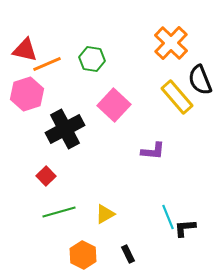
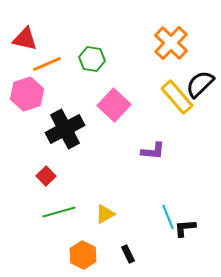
red triangle: moved 11 px up
black semicircle: moved 4 px down; rotated 68 degrees clockwise
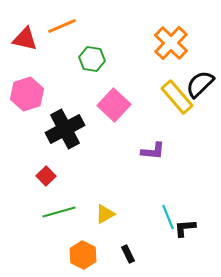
orange line: moved 15 px right, 38 px up
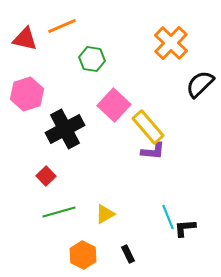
yellow rectangle: moved 29 px left, 30 px down
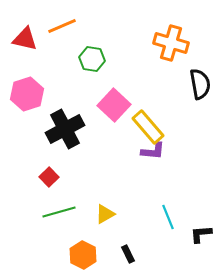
orange cross: rotated 28 degrees counterclockwise
black semicircle: rotated 124 degrees clockwise
red square: moved 3 px right, 1 px down
black L-shape: moved 16 px right, 6 px down
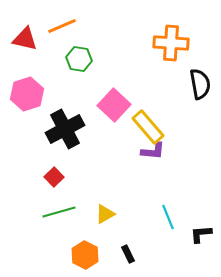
orange cross: rotated 12 degrees counterclockwise
green hexagon: moved 13 px left
red square: moved 5 px right
orange hexagon: moved 2 px right
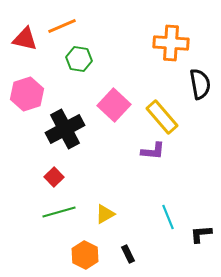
yellow rectangle: moved 14 px right, 10 px up
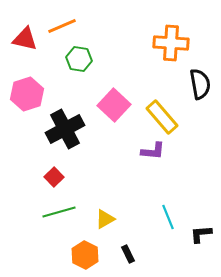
yellow triangle: moved 5 px down
